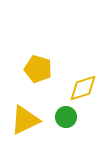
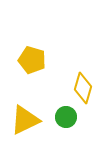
yellow pentagon: moved 6 px left, 9 px up
yellow diamond: rotated 56 degrees counterclockwise
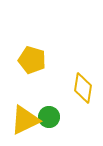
yellow diamond: rotated 8 degrees counterclockwise
green circle: moved 17 px left
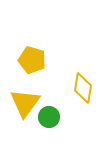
yellow triangle: moved 17 px up; rotated 28 degrees counterclockwise
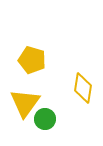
green circle: moved 4 px left, 2 px down
